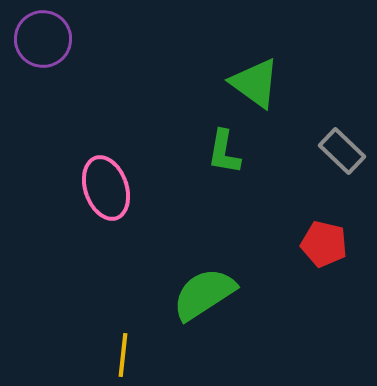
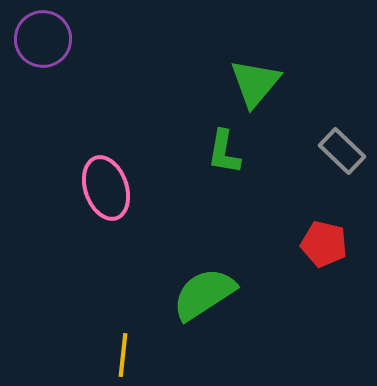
green triangle: rotated 34 degrees clockwise
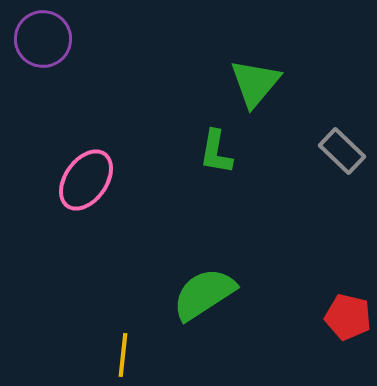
green L-shape: moved 8 px left
pink ellipse: moved 20 px left, 8 px up; rotated 54 degrees clockwise
red pentagon: moved 24 px right, 73 px down
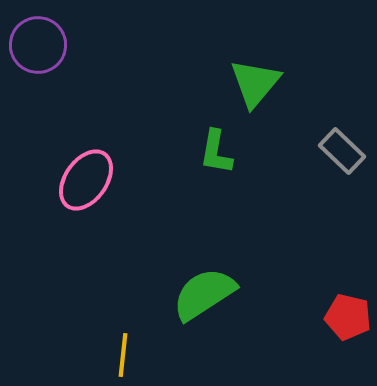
purple circle: moved 5 px left, 6 px down
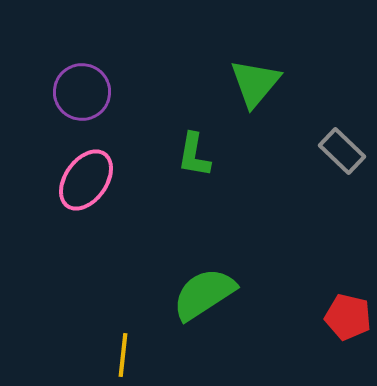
purple circle: moved 44 px right, 47 px down
green L-shape: moved 22 px left, 3 px down
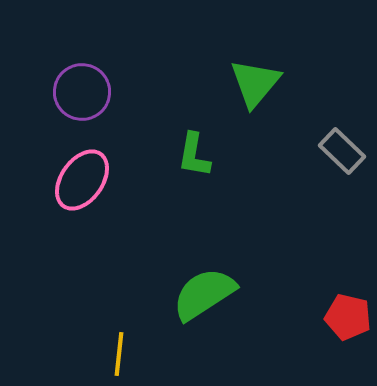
pink ellipse: moved 4 px left
yellow line: moved 4 px left, 1 px up
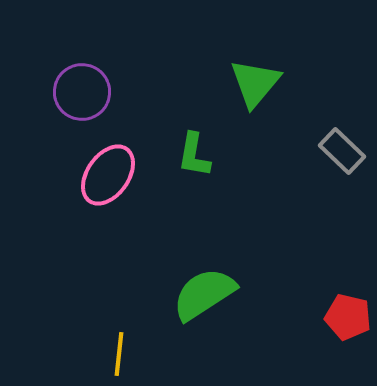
pink ellipse: moved 26 px right, 5 px up
